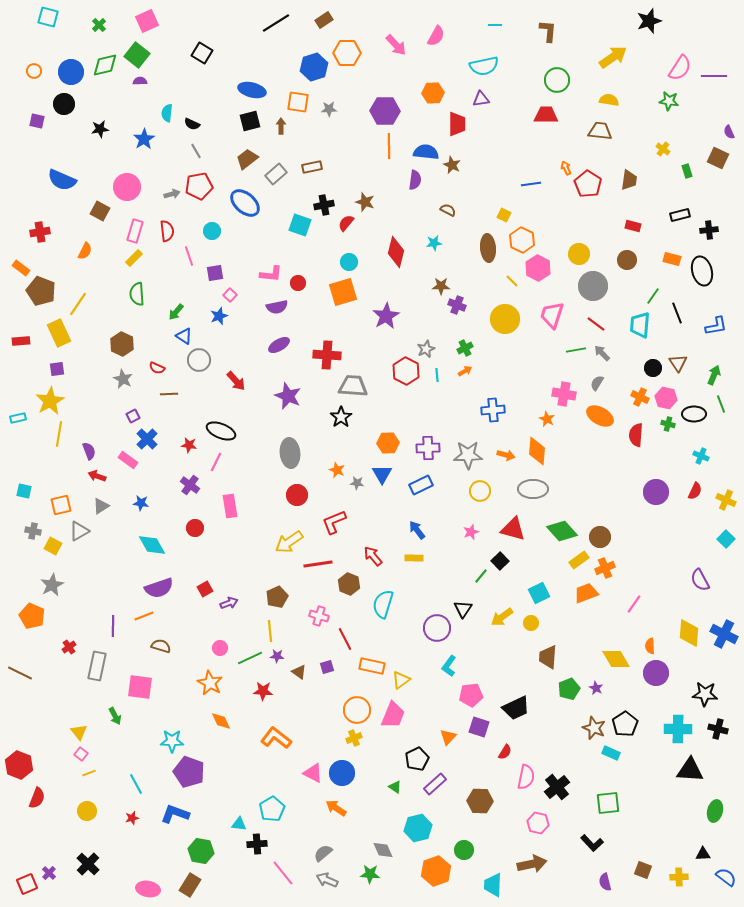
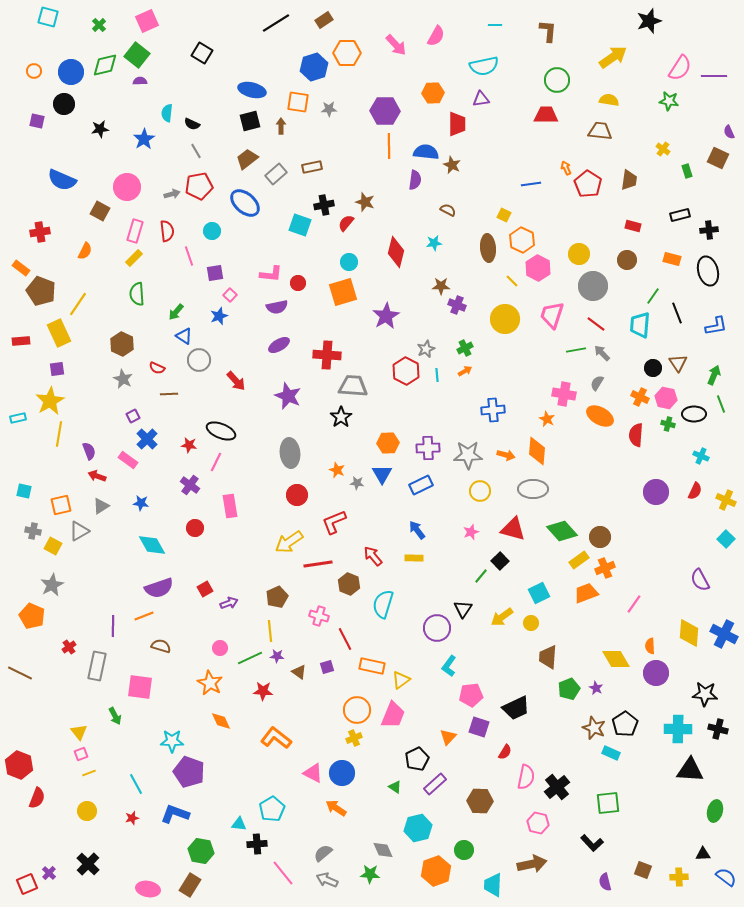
black ellipse at (702, 271): moved 6 px right
pink square at (81, 754): rotated 32 degrees clockwise
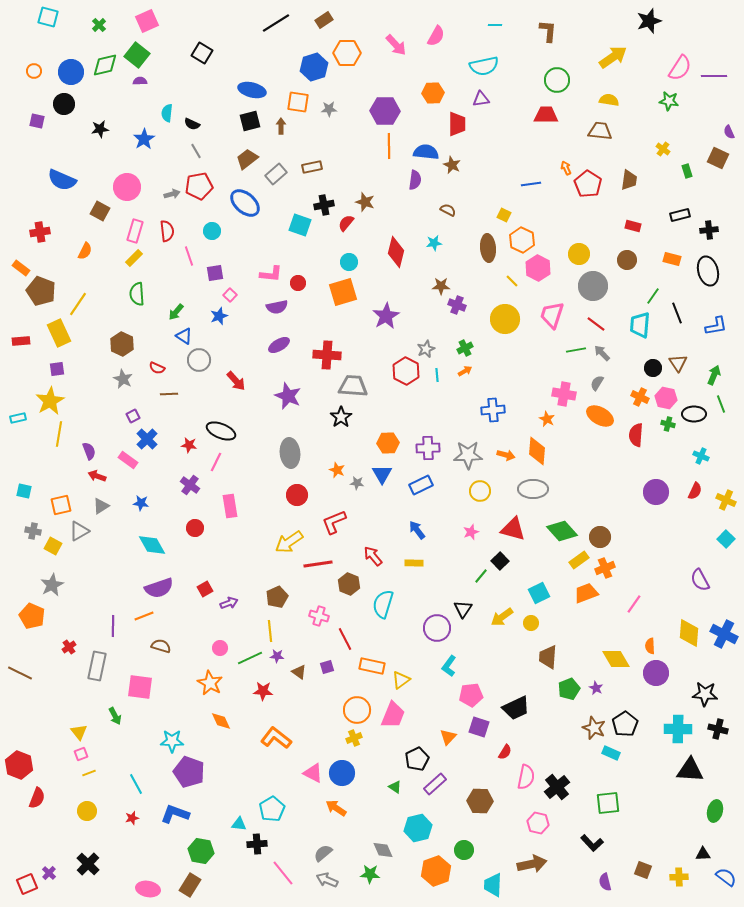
yellow rectangle at (414, 558): moved 5 px down
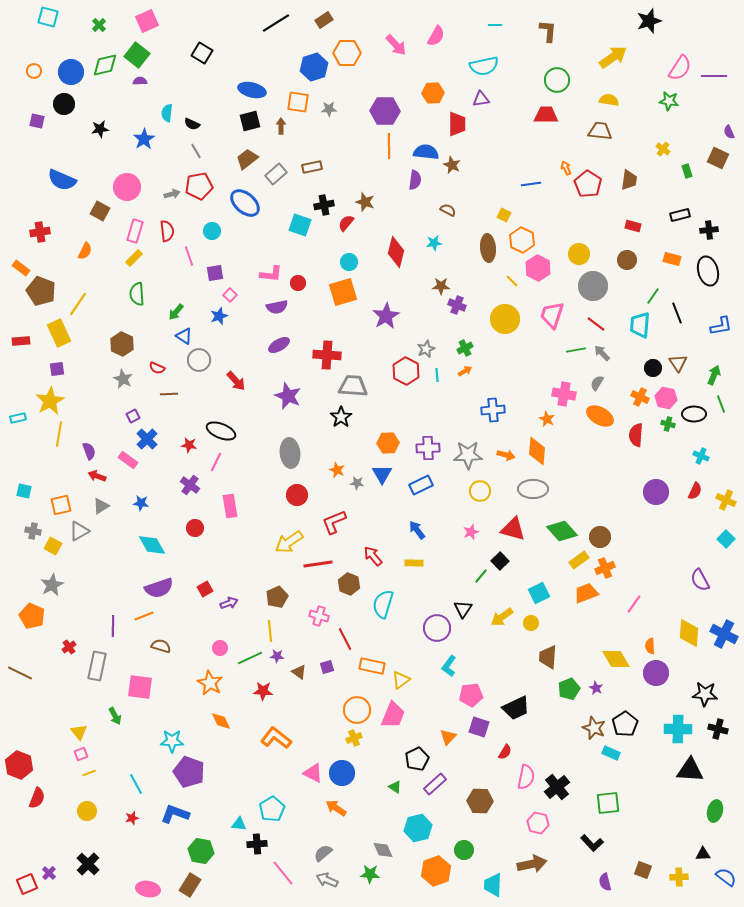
blue L-shape at (716, 326): moved 5 px right
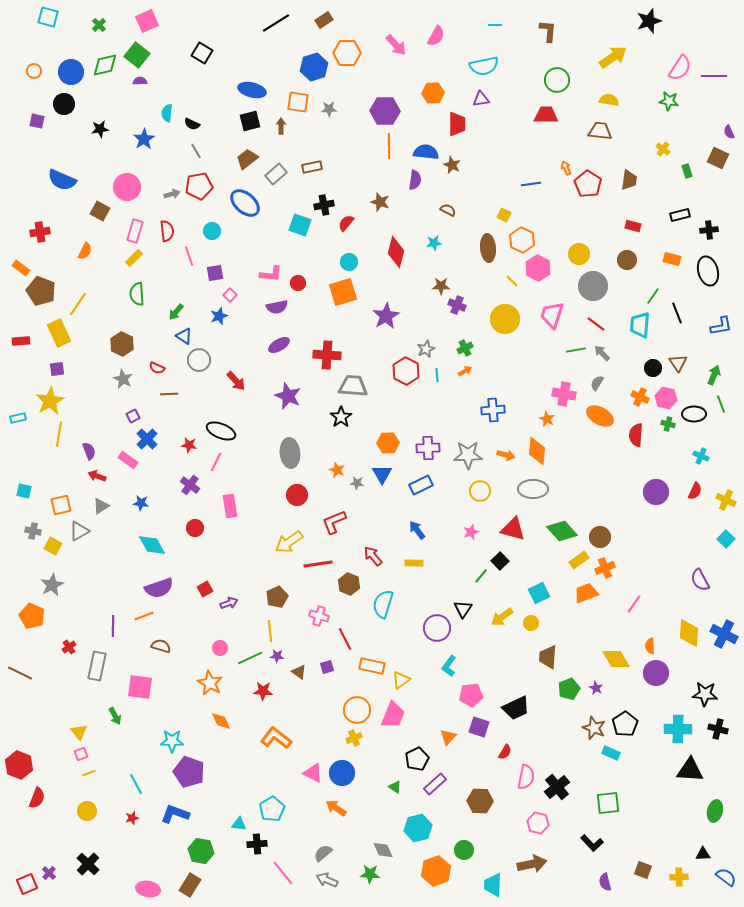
brown star at (365, 202): moved 15 px right
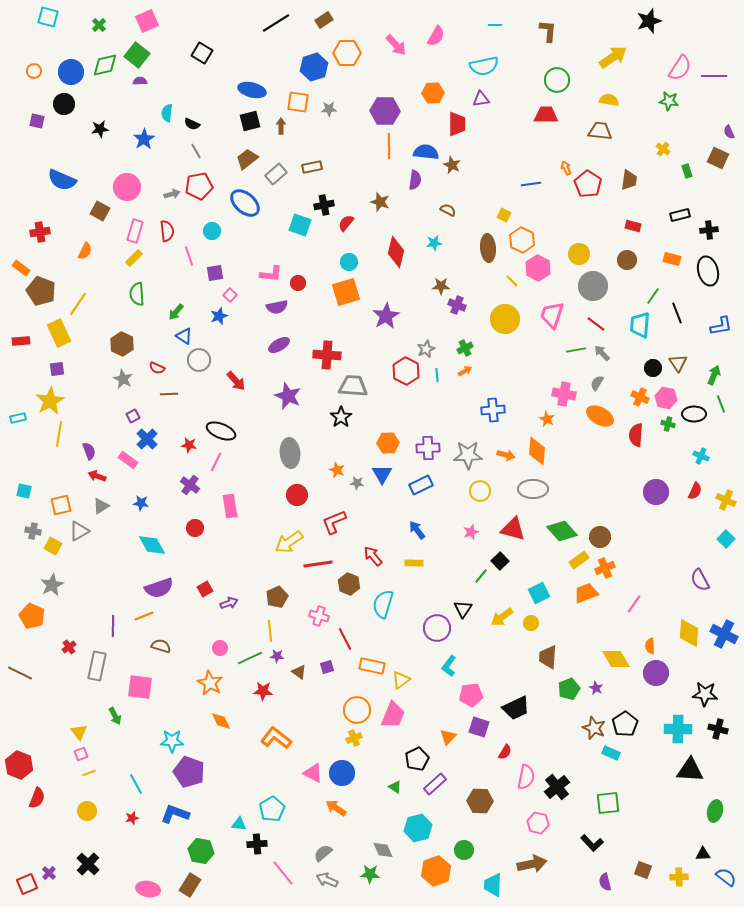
orange square at (343, 292): moved 3 px right
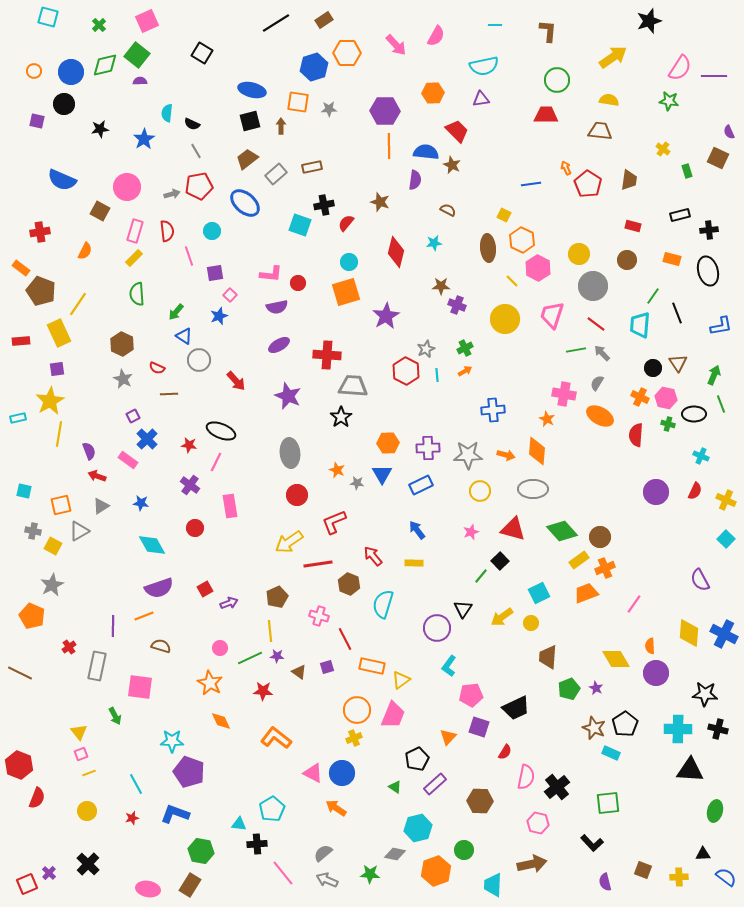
red trapezoid at (457, 124): moved 7 px down; rotated 45 degrees counterclockwise
gray diamond at (383, 850): moved 12 px right, 4 px down; rotated 55 degrees counterclockwise
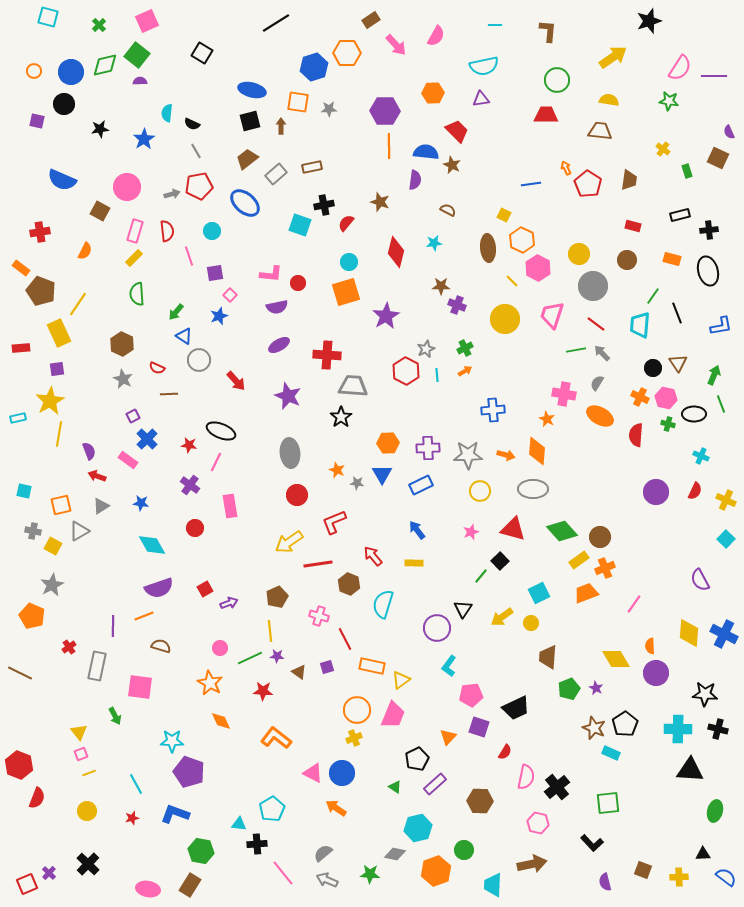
brown rectangle at (324, 20): moved 47 px right
red rectangle at (21, 341): moved 7 px down
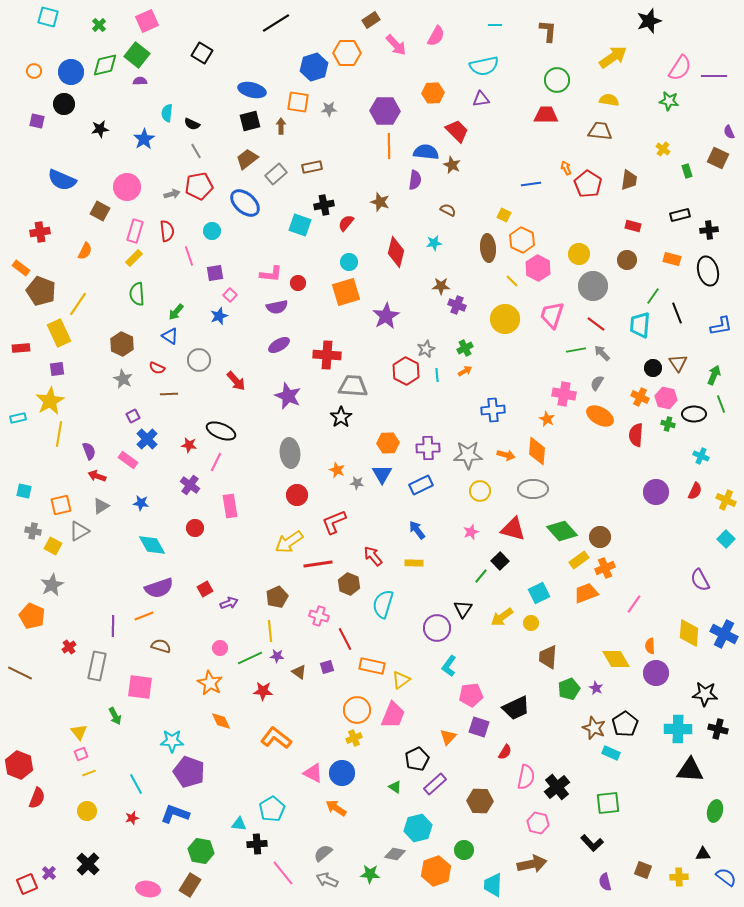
blue triangle at (184, 336): moved 14 px left
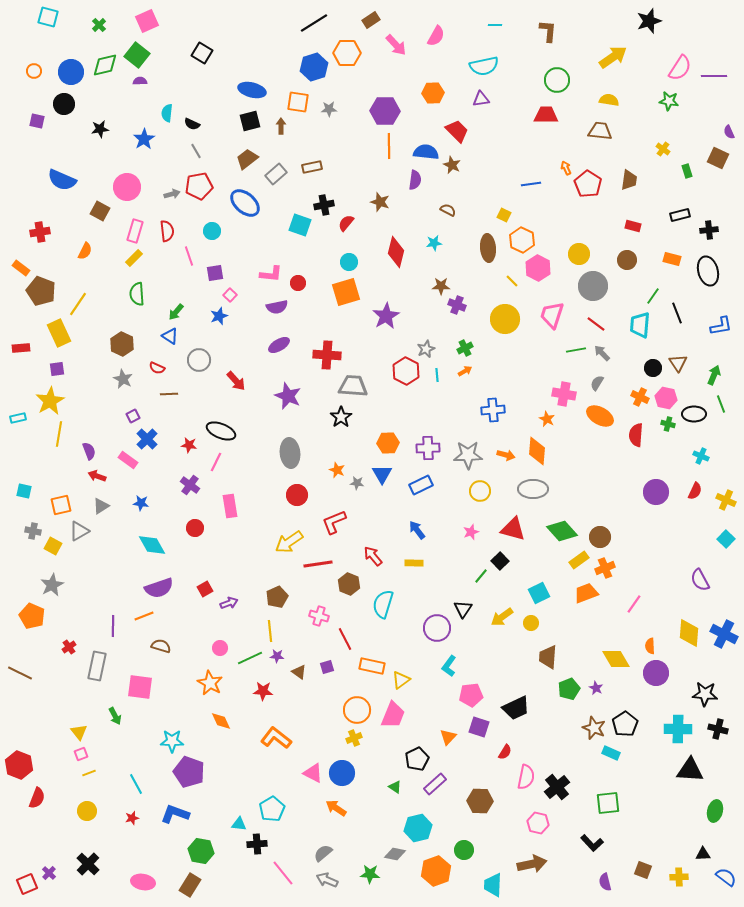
black line at (276, 23): moved 38 px right
pink ellipse at (148, 889): moved 5 px left, 7 px up
